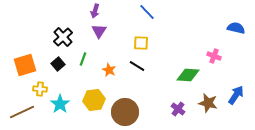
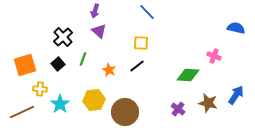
purple triangle: rotated 21 degrees counterclockwise
black line: rotated 70 degrees counterclockwise
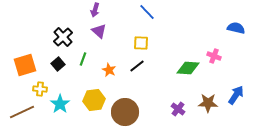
purple arrow: moved 1 px up
green diamond: moved 7 px up
brown star: rotated 12 degrees counterclockwise
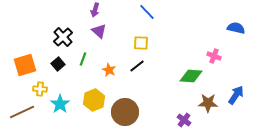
green diamond: moved 3 px right, 8 px down
yellow hexagon: rotated 15 degrees counterclockwise
purple cross: moved 6 px right, 11 px down
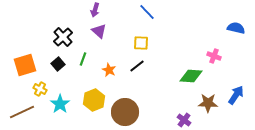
yellow cross: rotated 24 degrees clockwise
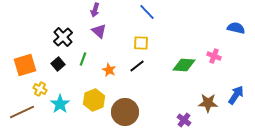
green diamond: moved 7 px left, 11 px up
